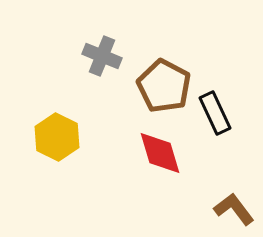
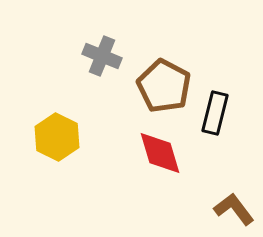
black rectangle: rotated 39 degrees clockwise
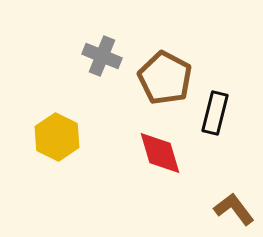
brown pentagon: moved 1 px right, 8 px up
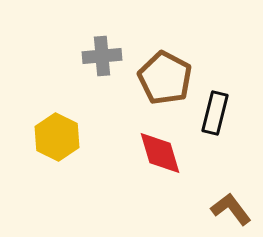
gray cross: rotated 27 degrees counterclockwise
brown L-shape: moved 3 px left
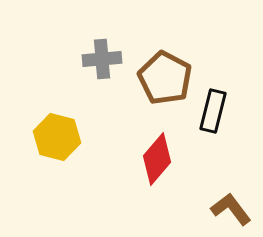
gray cross: moved 3 px down
black rectangle: moved 2 px left, 2 px up
yellow hexagon: rotated 12 degrees counterclockwise
red diamond: moved 3 px left, 6 px down; rotated 57 degrees clockwise
